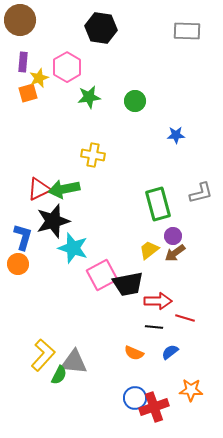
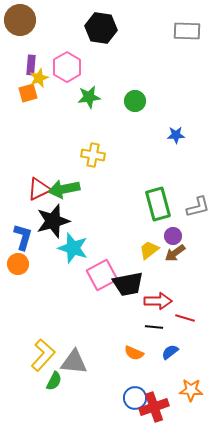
purple rectangle: moved 8 px right, 3 px down
gray L-shape: moved 3 px left, 14 px down
green semicircle: moved 5 px left, 6 px down
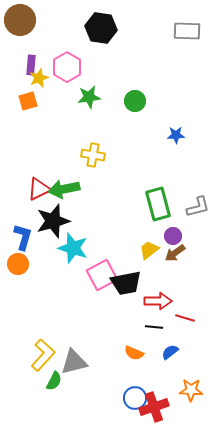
orange square: moved 8 px down
black trapezoid: moved 2 px left, 1 px up
gray triangle: rotated 20 degrees counterclockwise
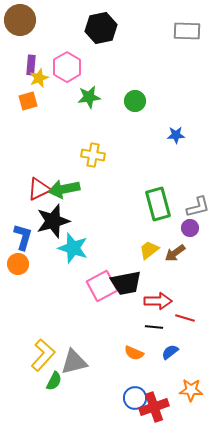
black hexagon: rotated 20 degrees counterclockwise
purple circle: moved 17 px right, 8 px up
pink square: moved 11 px down
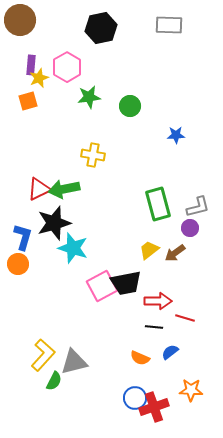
gray rectangle: moved 18 px left, 6 px up
green circle: moved 5 px left, 5 px down
black star: moved 1 px right, 2 px down
orange semicircle: moved 6 px right, 5 px down
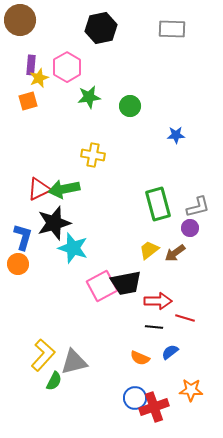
gray rectangle: moved 3 px right, 4 px down
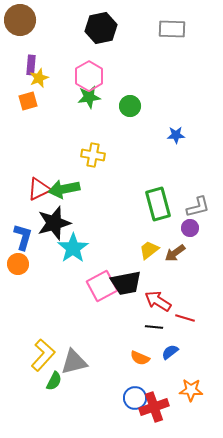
pink hexagon: moved 22 px right, 9 px down
cyan star: rotated 20 degrees clockwise
red arrow: rotated 148 degrees counterclockwise
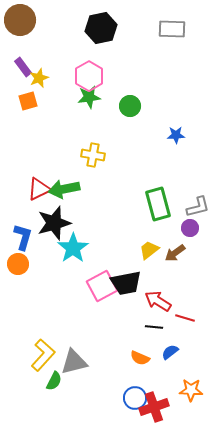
purple rectangle: moved 8 px left, 2 px down; rotated 42 degrees counterclockwise
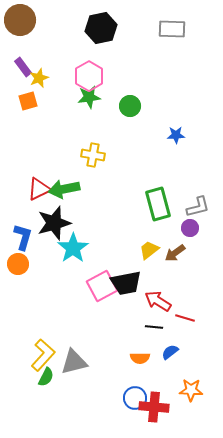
orange semicircle: rotated 24 degrees counterclockwise
green semicircle: moved 8 px left, 4 px up
red cross: rotated 24 degrees clockwise
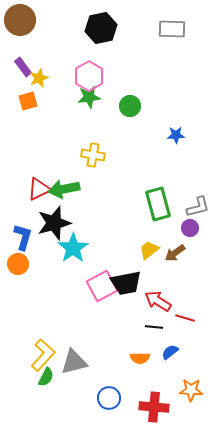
blue circle: moved 26 px left
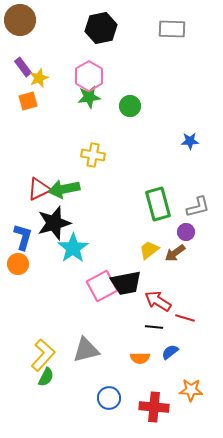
blue star: moved 14 px right, 6 px down
purple circle: moved 4 px left, 4 px down
gray triangle: moved 12 px right, 12 px up
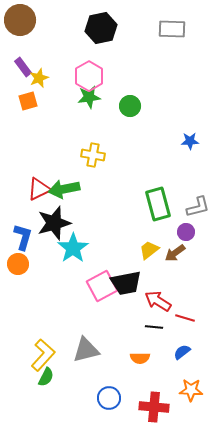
blue semicircle: moved 12 px right
